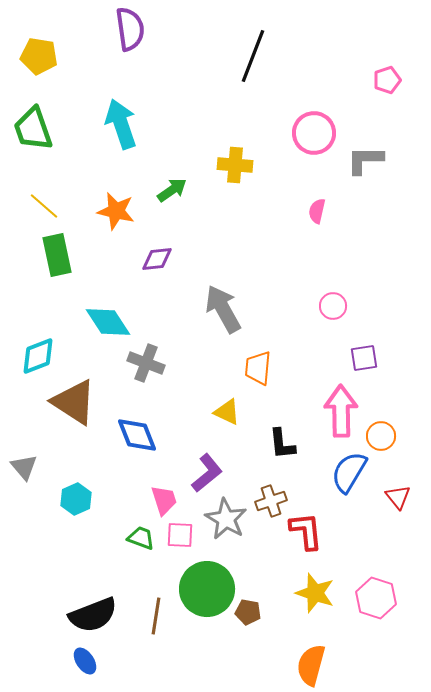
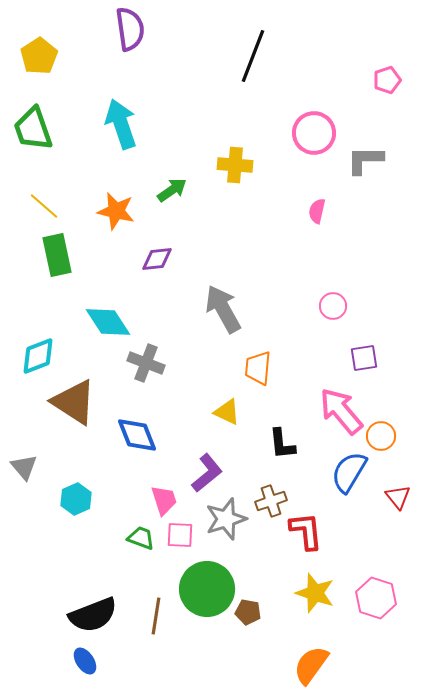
yellow pentagon at (39, 56): rotated 30 degrees clockwise
pink arrow at (341, 411): rotated 39 degrees counterclockwise
gray star at (226, 519): rotated 24 degrees clockwise
orange semicircle at (311, 665): rotated 21 degrees clockwise
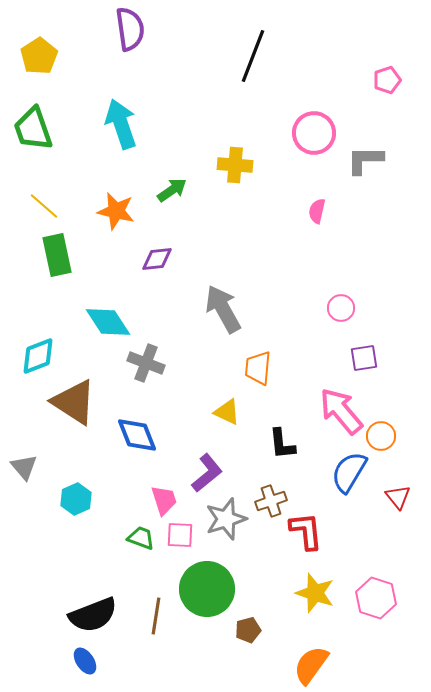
pink circle at (333, 306): moved 8 px right, 2 px down
brown pentagon at (248, 612): moved 18 px down; rotated 25 degrees counterclockwise
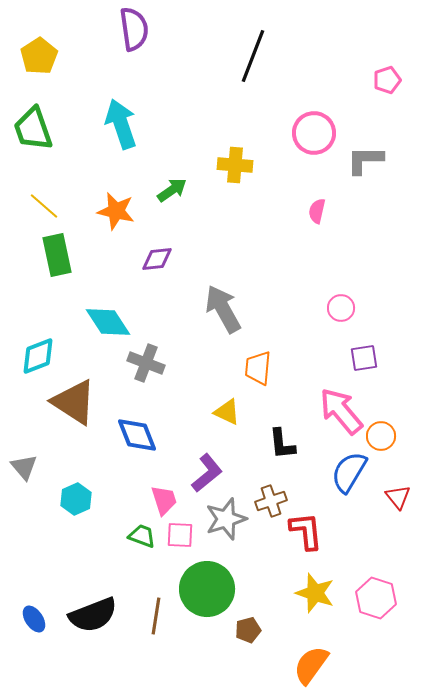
purple semicircle at (130, 29): moved 4 px right
green trapezoid at (141, 538): moved 1 px right, 2 px up
blue ellipse at (85, 661): moved 51 px left, 42 px up
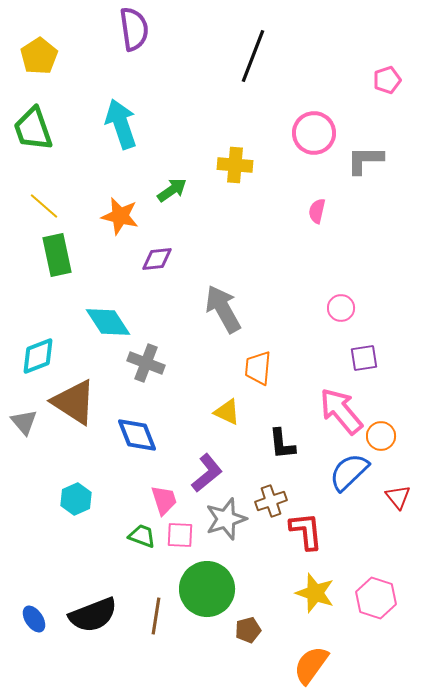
orange star at (116, 211): moved 4 px right, 5 px down
gray triangle at (24, 467): moved 45 px up
blue semicircle at (349, 472): rotated 15 degrees clockwise
